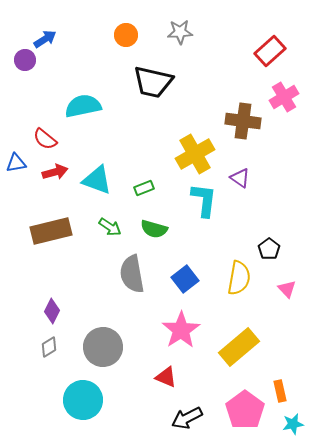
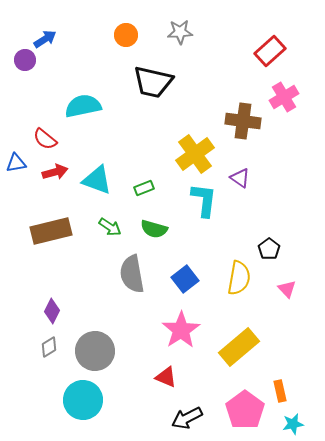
yellow cross: rotated 6 degrees counterclockwise
gray circle: moved 8 px left, 4 px down
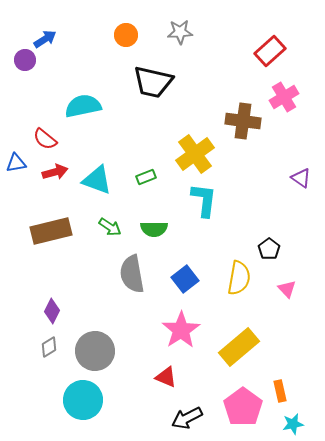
purple triangle: moved 61 px right
green rectangle: moved 2 px right, 11 px up
green semicircle: rotated 16 degrees counterclockwise
pink pentagon: moved 2 px left, 3 px up
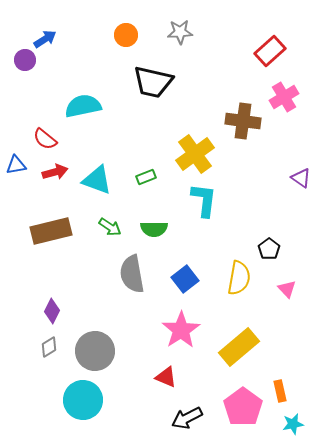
blue triangle: moved 2 px down
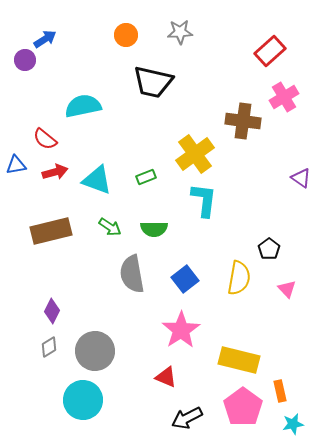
yellow rectangle: moved 13 px down; rotated 54 degrees clockwise
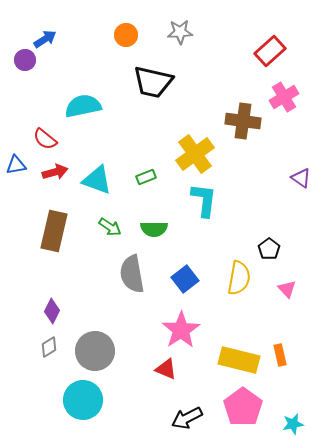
brown rectangle: moved 3 px right; rotated 63 degrees counterclockwise
red triangle: moved 8 px up
orange rectangle: moved 36 px up
